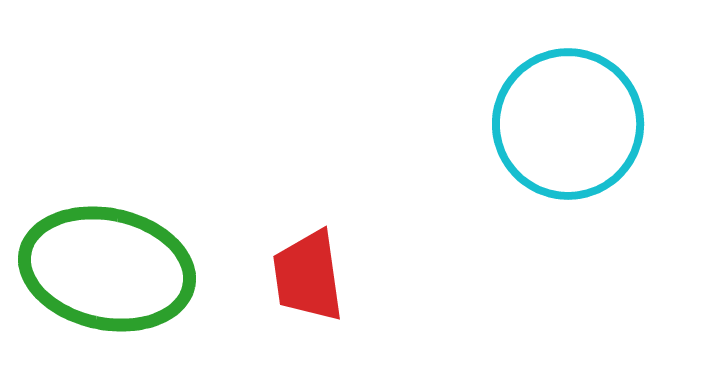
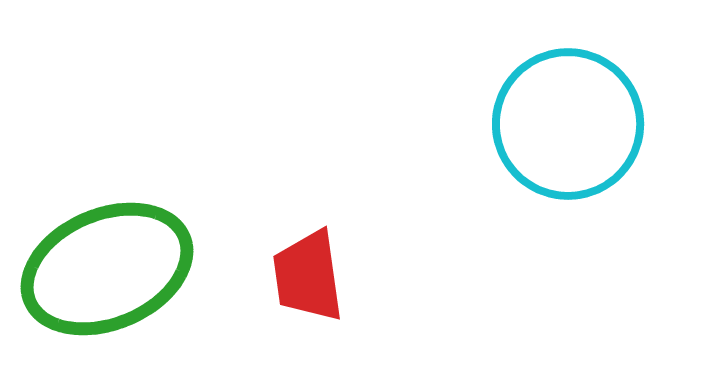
green ellipse: rotated 35 degrees counterclockwise
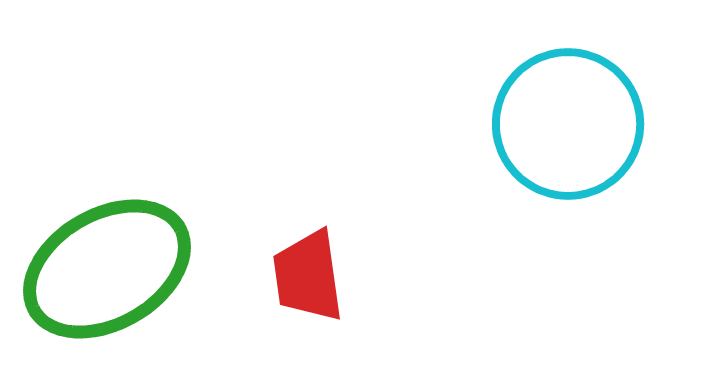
green ellipse: rotated 7 degrees counterclockwise
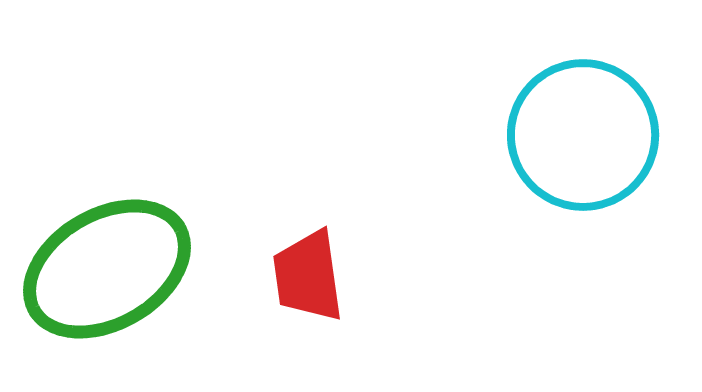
cyan circle: moved 15 px right, 11 px down
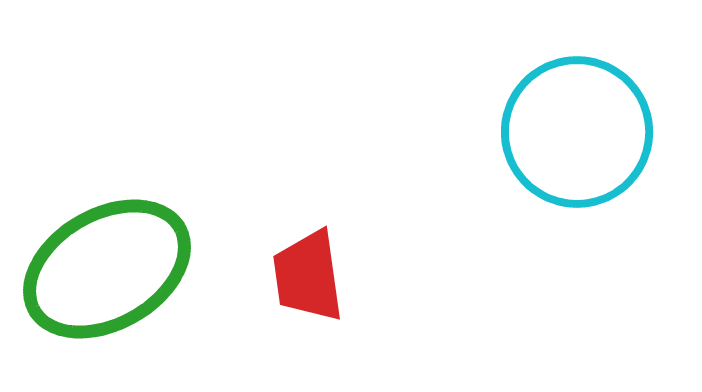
cyan circle: moved 6 px left, 3 px up
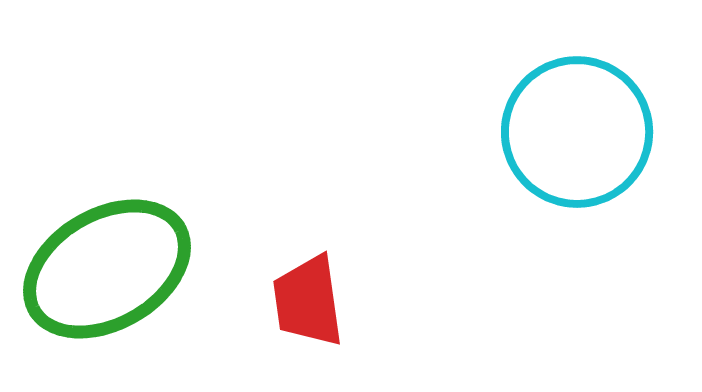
red trapezoid: moved 25 px down
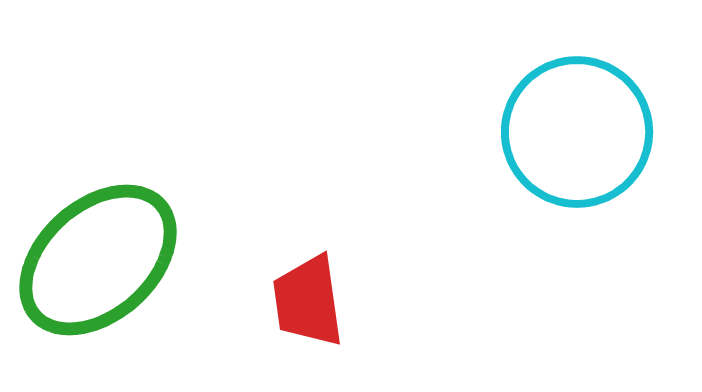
green ellipse: moved 9 px left, 9 px up; rotated 12 degrees counterclockwise
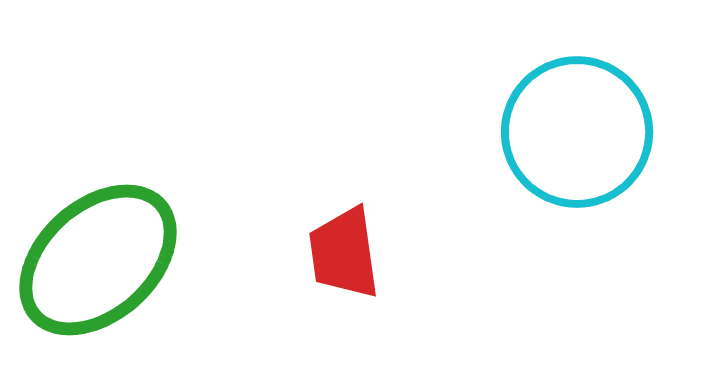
red trapezoid: moved 36 px right, 48 px up
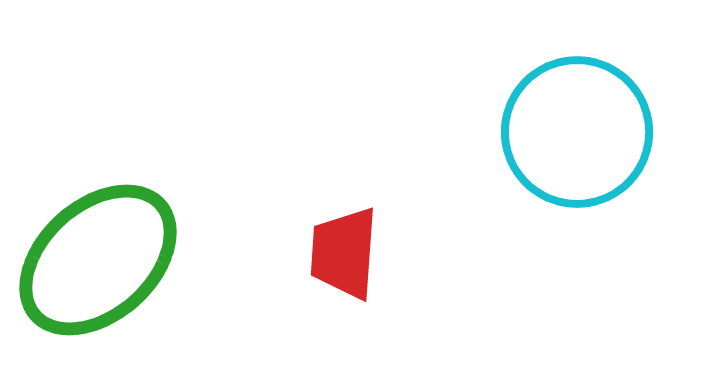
red trapezoid: rotated 12 degrees clockwise
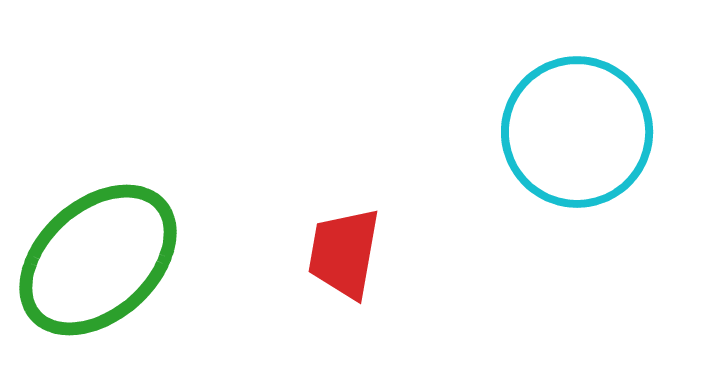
red trapezoid: rotated 6 degrees clockwise
